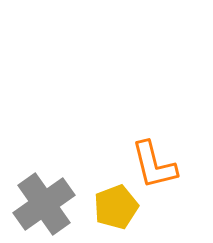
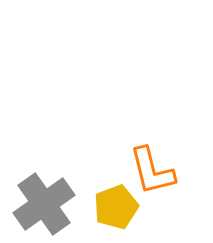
orange L-shape: moved 2 px left, 6 px down
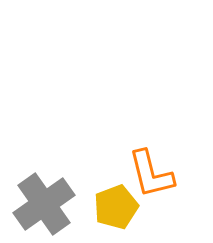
orange L-shape: moved 1 px left, 3 px down
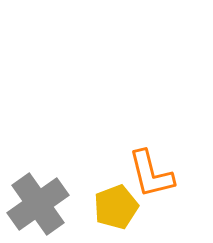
gray cross: moved 6 px left
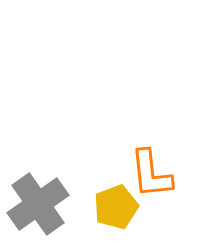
orange L-shape: rotated 8 degrees clockwise
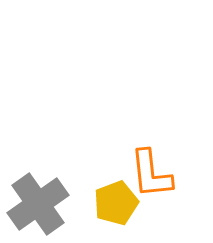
yellow pentagon: moved 4 px up
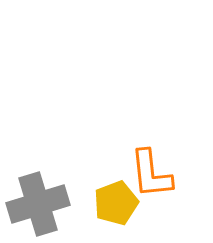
gray cross: rotated 18 degrees clockwise
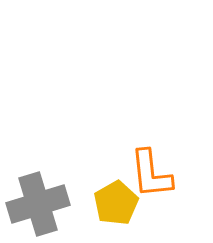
yellow pentagon: rotated 9 degrees counterclockwise
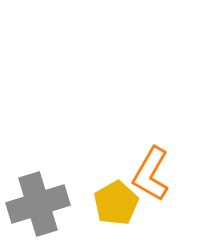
orange L-shape: rotated 36 degrees clockwise
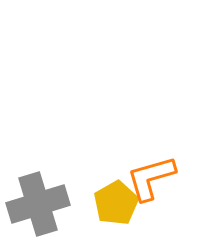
orange L-shape: moved 4 px down; rotated 44 degrees clockwise
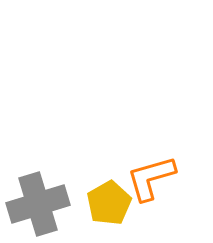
yellow pentagon: moved 7 px left
